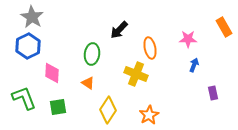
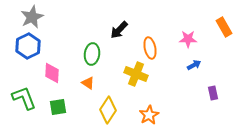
gray star: rotated 15 degrees clockwise
blue arrow: rotated 40 degrees clockwise
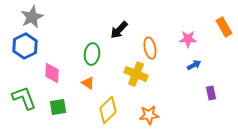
blue hexagon: moved 3 px left
purple rectangle: moved 2 px left
yellow diamond: rotated 12 degrees clockwise
orange star: rotated 24 degrees clockwise
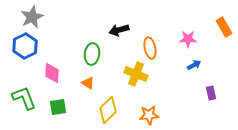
black arrow: rotated 30 degrees clockwise
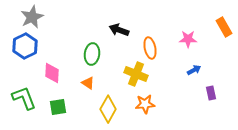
black arrow: rotated 36 degrees clockwise
blue arrow: moved 5 px down
yellow diamond: moved 1 px up; rotated 16 degrees counterclockwise
orange star: moved 4 px left, 11 px up
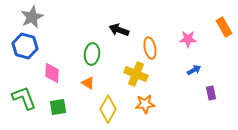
blue hexagon: rotated 20 degrees counterclockwise
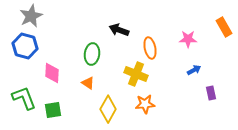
gray star: moved 1 px left, 1 px up
green square: moved 5 px left, 3 px down
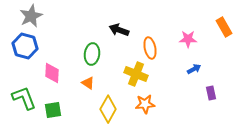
blue arrow: moved 1 px up
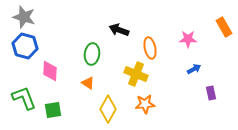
gray star: moved 7 px left, 1 px down; rotated 30 degrees counterclockwise
pink diamond: moved 2 px left, 2 px up
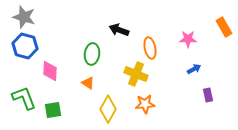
purple rectangle: moved 3 px left, 2 px down
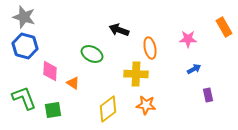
green ellipse: rotated 70 degrees counterclockwise
yellow cross: rotated 20 degrees counterclockwise
orange triangle: moved 15 px left
orange star: moved 1 px right, 1 px down; rotated 12 degrees clockwise
yellow diamond: rotated 24 degrees clockwise
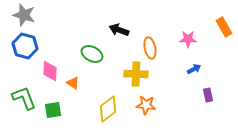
gray star: moved 2 px up
